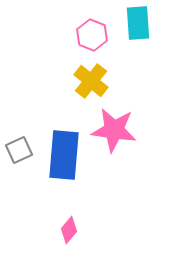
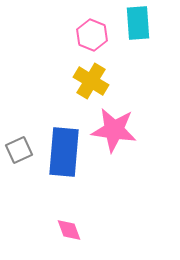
yellow cross: rotated 8 degrees counterclockwise
blue rectangle: moved 3 px up
pink diamond: rotated 60 degrees counterclockwise
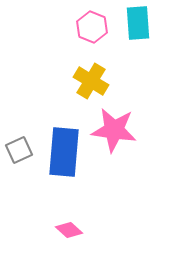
pink hexagon: moved 8 px up
pink diamond: rotated 28 degrees counterclockwise
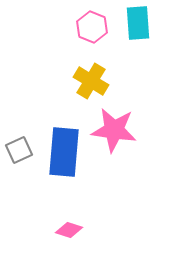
pink diamond: rotated 24 degrees counterclockwise
